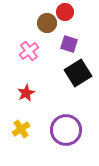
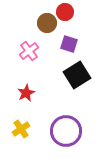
black square: moved 1 px left, 2 px down
purple circle: moved 1 px down
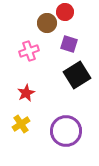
pink cross: rotated 18 degrees clockwise
yellow cross: moved 5 px up
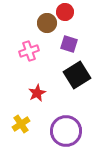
red star: moved 11 px right
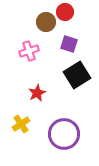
brown circle: moved 1 px left, 1 px up
purple circle: moved 2 px left, 3 px down
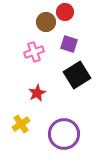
pink cross: moved 5 px right, 1 px down
